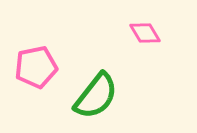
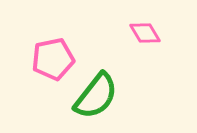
pink pentagon: moved 17 px right, 8 px up
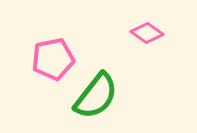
pink diamond: moved 2 px right; rotated 24 degrees counterclockwise
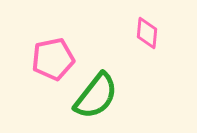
pink diamond: rotated 60 degrees clockwise
